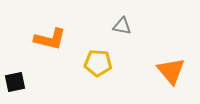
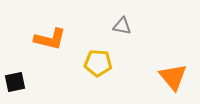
orange triangle: moved 2 px right, 6 px down
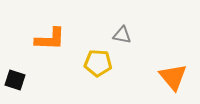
gray triangle: moved 9 px down
orange L-shape: rotated 12 degrees counterclockwise
black square: moved 2 px up; rotated 30 degrees clockwise
